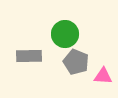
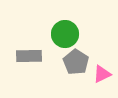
gray pentagon: rotated 10 degrees clockwise
pink triangle: moved 1 px left, 2 px up; rotated 30 degrees counterclockwise
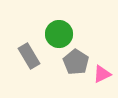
green circle: moved 6 px left
gray rectangle: rotated 60 degrees clockwise
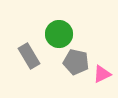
gray pentagon: rotated 20 degrees counterclockwise
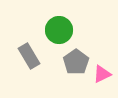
green circle: moved 4 px up
gray pentagon: rotated 25 degrees clockwise
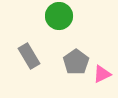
green circle: moved 14 px up
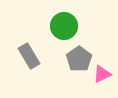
green circle: moved 5 px right, 10 px down
gray pentagon: moved 3 px right, 3 px up
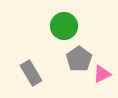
gray rectangle: moved 2 px right, 17 px down
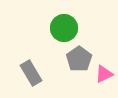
green circle: moved 2 px down
pink triangle: moved 2 px right
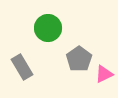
green circle: moved 16 px left
gray rectangle: moved 9 px left, 6 px up
